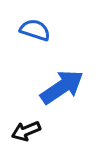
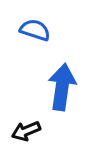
blue arrow: rotated 48 degrees counterclockwise
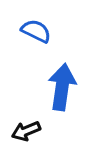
blue semicircle: moved 1 px right, 1 px down; rotated 8 degrees clockwise
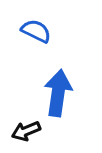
blue arrow: moved 4 px left, 6 px down
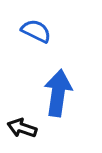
black arrow: moved 4 px left, 3 px up; rotated 40 degrees clockwise
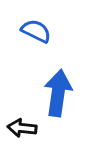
black arrow: rotated 12 degrees counterclockwise
